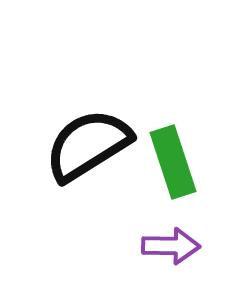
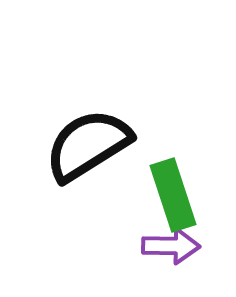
green rectangle: moved 33 px down
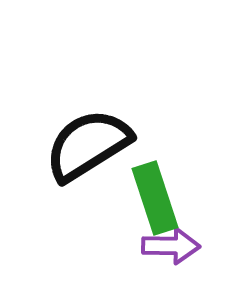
green rectangle: moved 18 px left, 3 px down
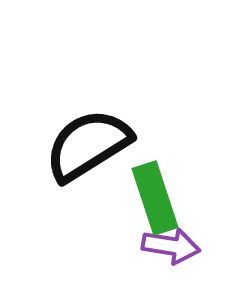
purple arrow: rotated 8 degrees clockwise
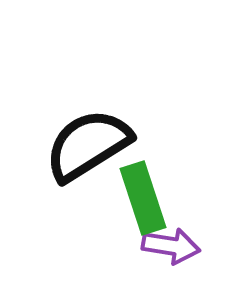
green rectangle: moved 12 px left
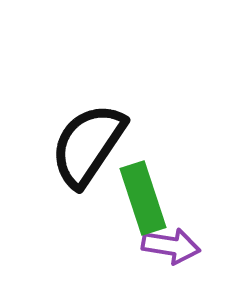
black semicircle: rotated 24 degrees counterclockwise
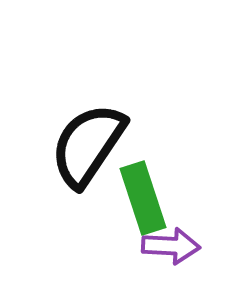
purple arrow: rotated 6 degrees counterclockwise
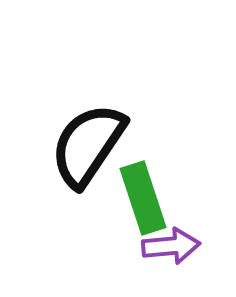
purple arrow: rotated 8 degrees counterclockwise
